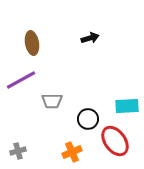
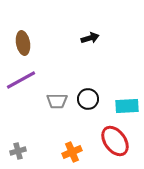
brown ellipse: moved 9 px left
gray trapezoid: moved 5 px right
black circle: moved 20 px up
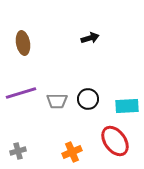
purple line: moved 13 px down; rotated 12 degrees clockwise
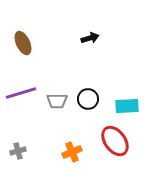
brown ellipse: rotated 15 degrees counterclockwise
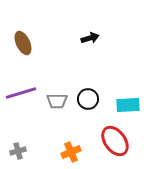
cyan rectangle: moved 1 px right, 1 px up
orange cross: moved 1 px left
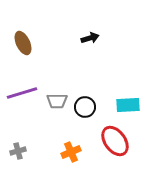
purple line: moved 1 px right
black circle: moved 3 px left, 8 px down
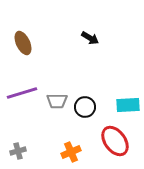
black arrow: rotated 48 degrees clockwise
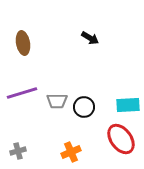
brown ellipse: rotated 15 degrees clockwise
black circle: moved 1 px left
red ellipse: moved 6 px right, 2 px up
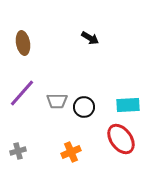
purple line: rotated 32 degrees counterclockwise
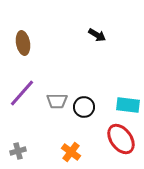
black arrow: moved 7 px right, 3 px up
cyan rectangle: rotated 10 degrees clockwise
orange cross: rotated 30 degrees counterclockwise
